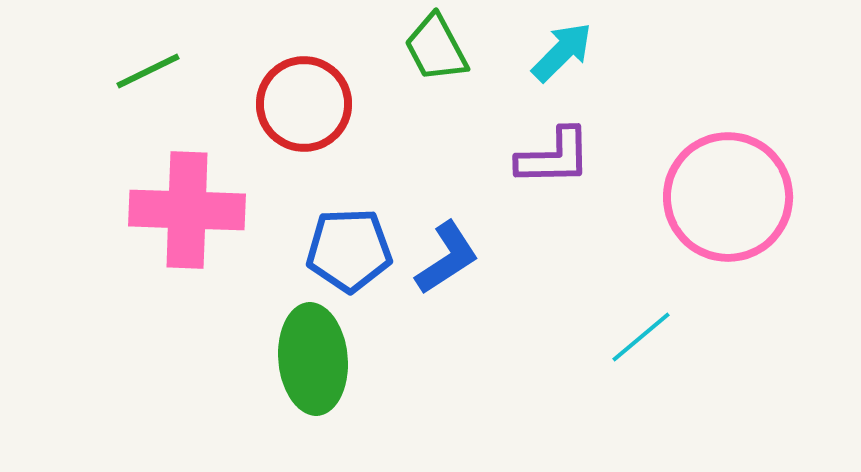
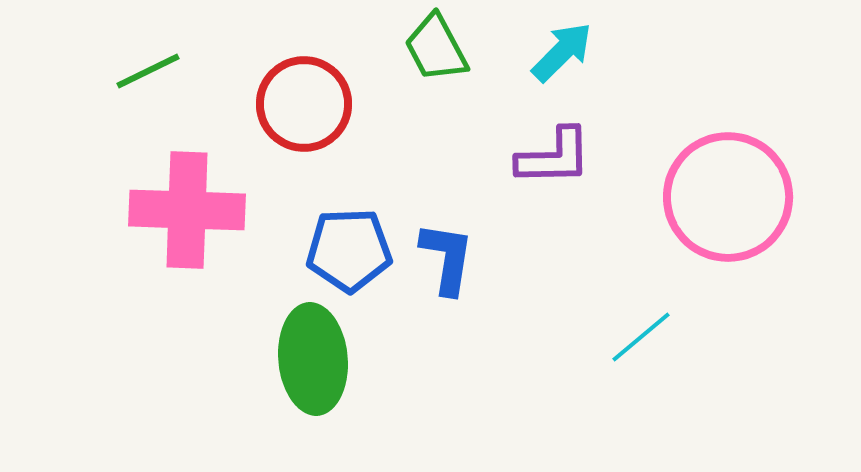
blue L-shape: rotated 48 degrees counterclockwise
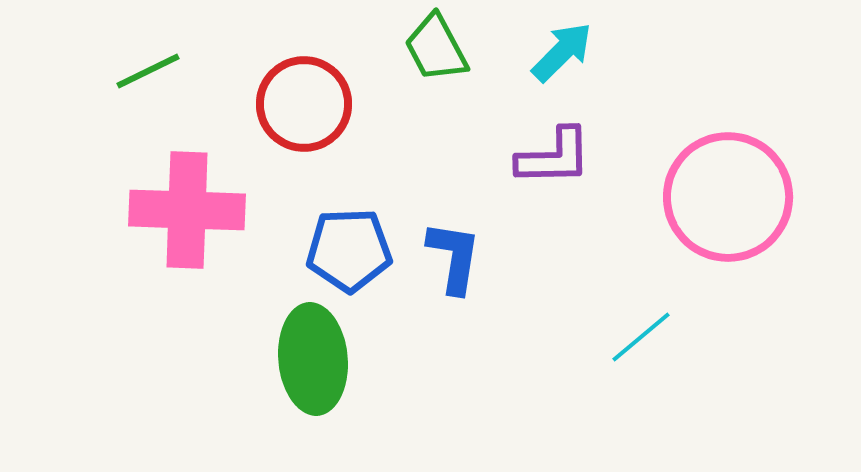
blue L-shape: moved 7 px right, 1 px up
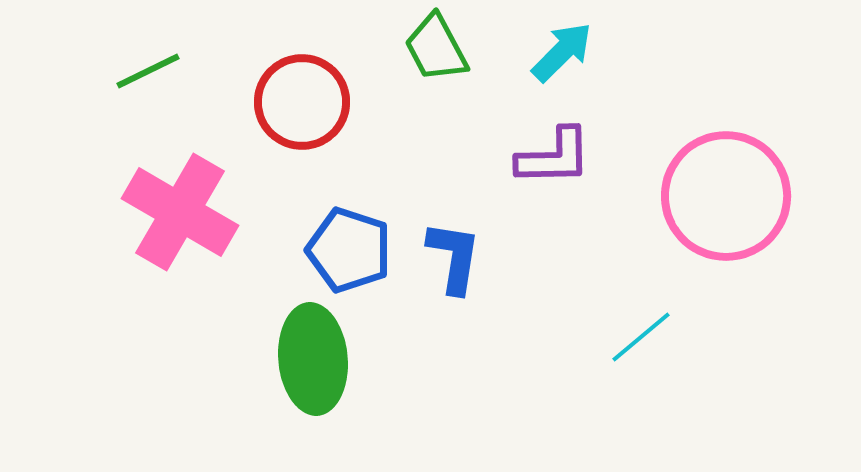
red circle: moved 2 px left, 2 px up
pink circle: moved 2 px left, 1 px up
pink cross: moved 7 px left, 2 px down; rotated 28 degrees clockwise
blue pentagon: rotated 20 degrees clockwise
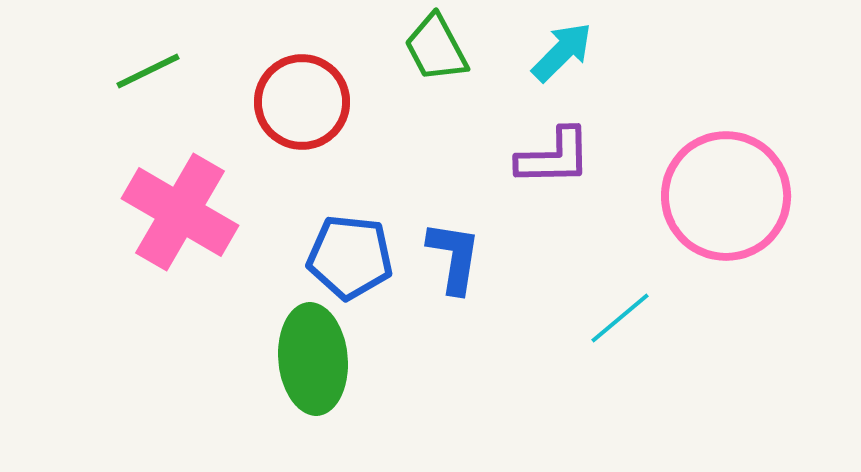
blue pentagon: moved 1 px right, 7 px down; rotated 12 degrees counterclockwise
cyan line: moved 21 px left, 19 px up
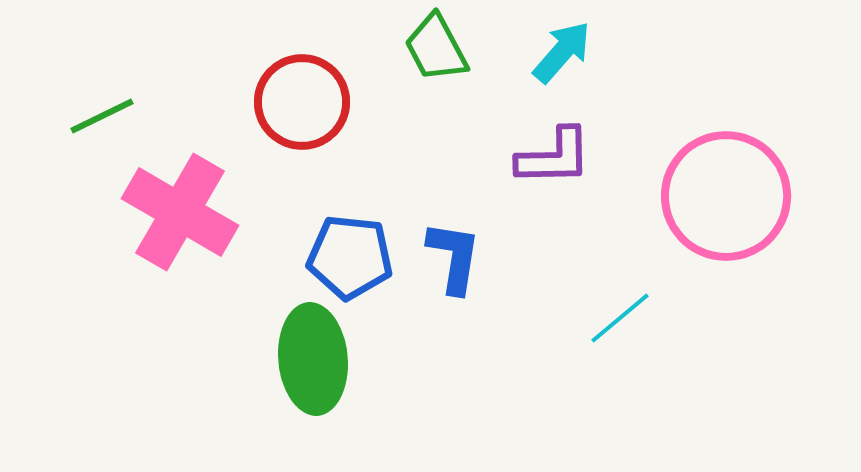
cyan arrow: rotated 4 degrees counterclockwise
green line: moved 46 px left, 45 px down
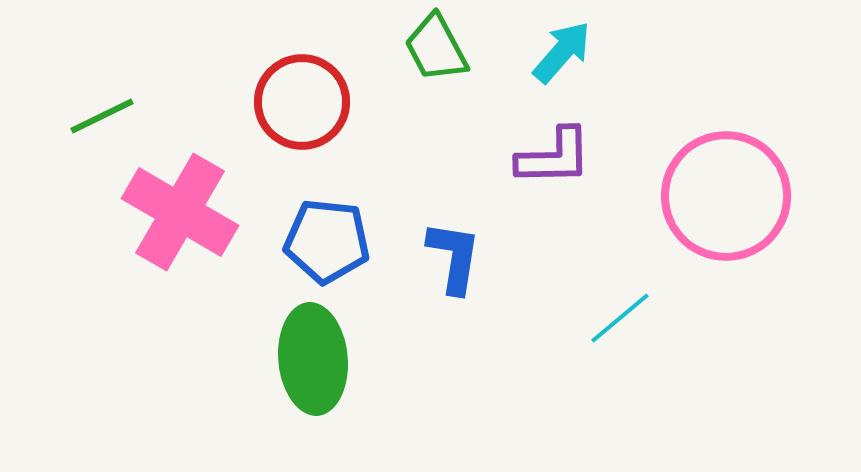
blue pentagon: moved 23 px left, 16 px up
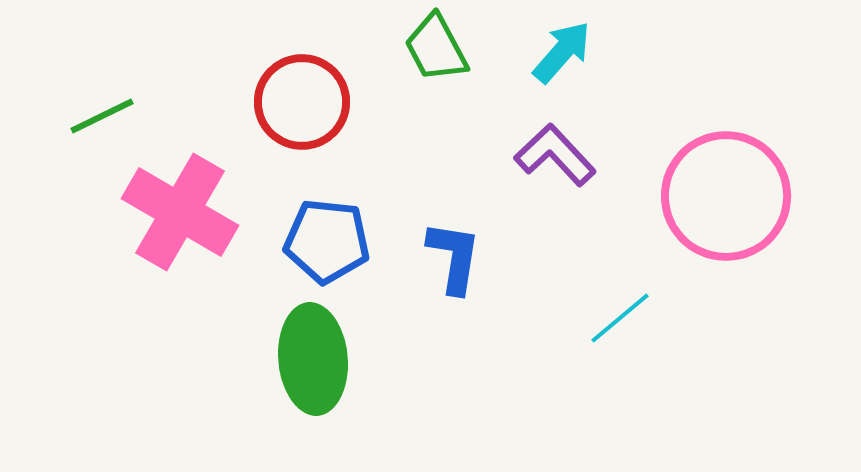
purple L-shape: moved 1 px right, 2 px up; rotated 132 degrees counterclockwise
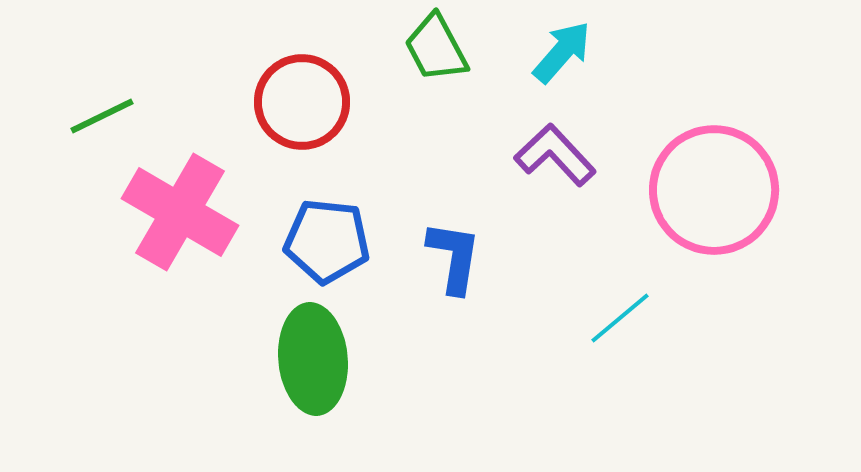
pink circle: moved 12 px left, 6 px up
